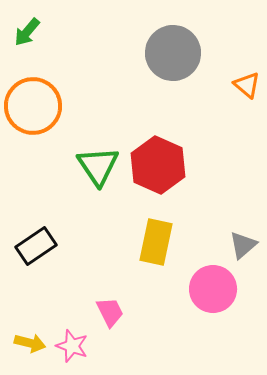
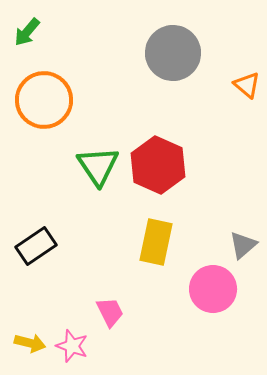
orange circle: moved 11 px right, 6 px up
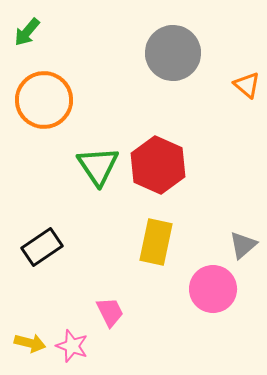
black rectangle: moved 6 px right, 1 px down
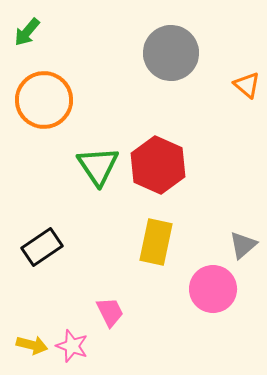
gray circle: moved 2 px left
yellow arrow: moved 2 px right, 2 px down
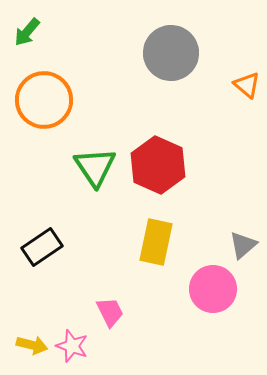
green triangle: moved 3 px left, 1 px down
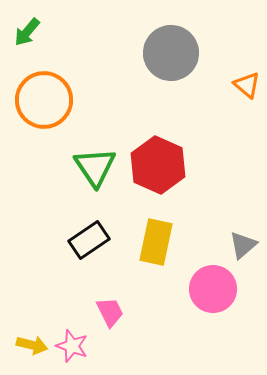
black rectangle: moved 47 px right, 7 px up
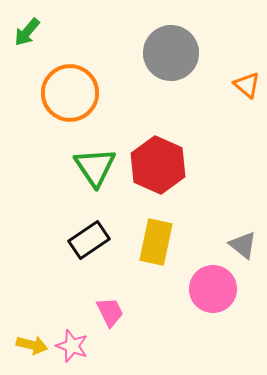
orange circle: moved 26 px right, 7 px up
gray triangle: rotated 40 degrees counterclockwise
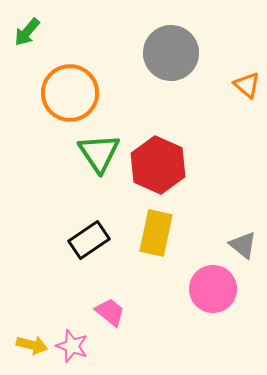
green triangle: moved 4 px right, 14 px up
yellow rectangle: moved 9 px up
pink trapezoid: rotated 24 degrees counterclockwise
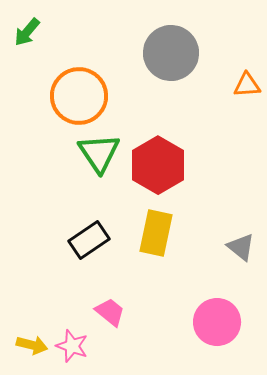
orange triangle: rotated 44 degrees counterclockwise
orange circle: moved 9 px right, 3 px down
red hexagon: rotated 6 degrees clockwise
gray triangle: moved 2 px left, 2 px down
pink circle: moved 4 px right, 33 px down
